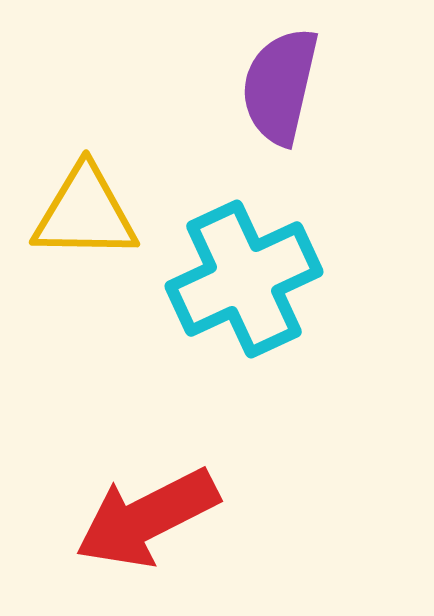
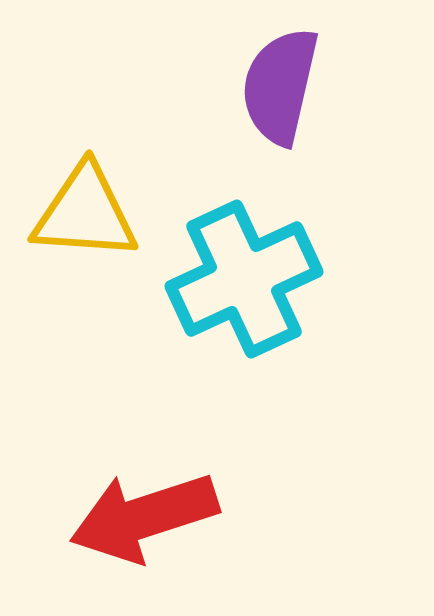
yellow triangle: rotated 3 degrees clockwise
red arrow: moved 3 px left, 1 px up; rotated 9 degrees clockwise
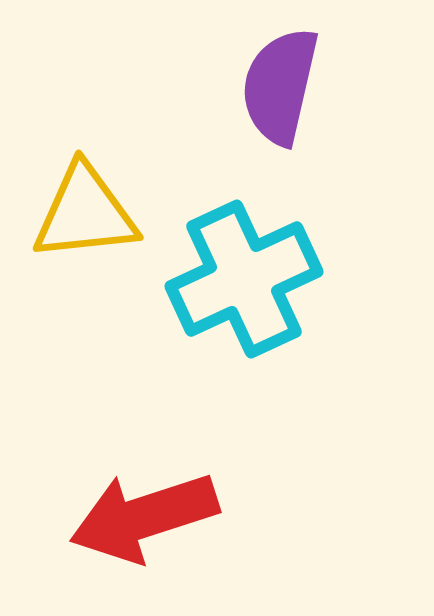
yellow triangle: rotated 10 degrees counterclockwise
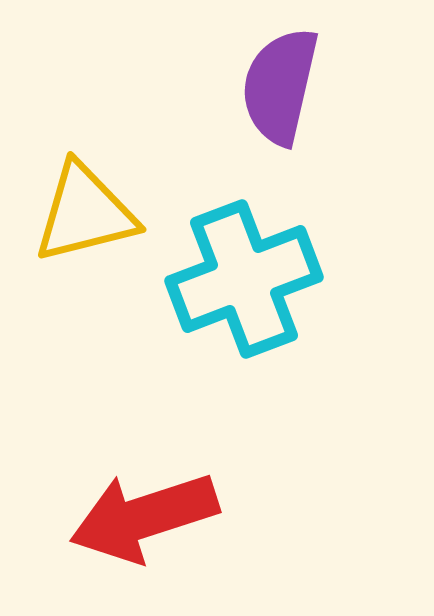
yellow triangle: rotated 8 degrees counterclockwise
cyan cross: rotated 4 degrees clockwise
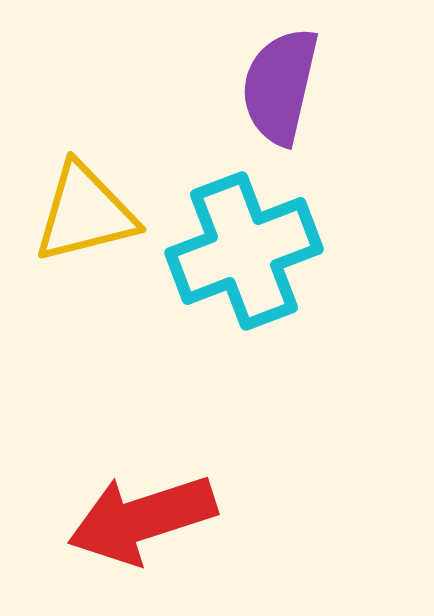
cyan cross: moved 28 px up
red arrow: moved 2 px left, 2 px down
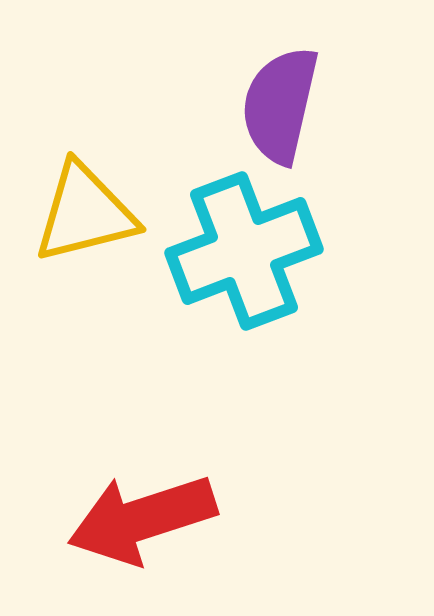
purple semicircle: moved 19 px down
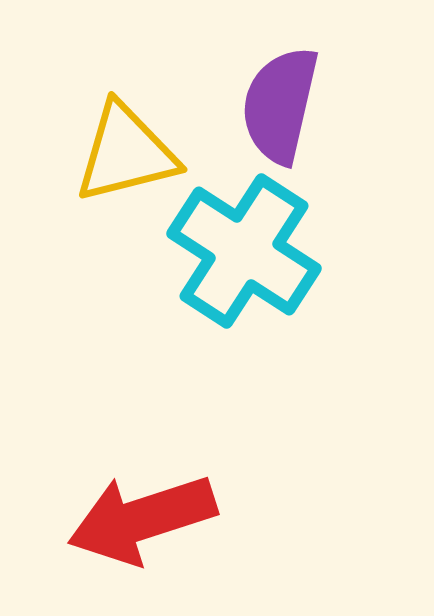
yellow triangle: moved 41 px right, 60 px up
cyan cross: rotated 36 degrees counterclockwise
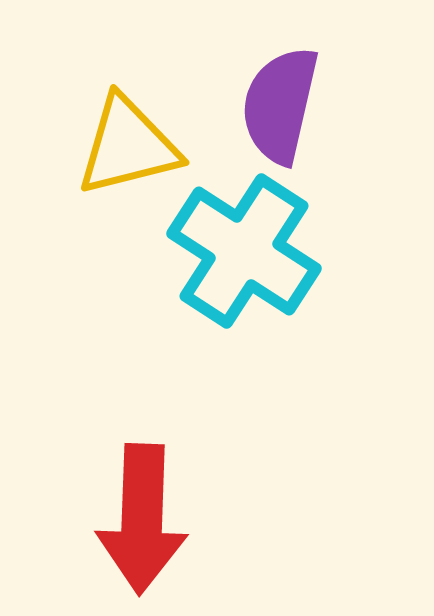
yellow triangle: moved 2 px right, 7 px up
red arrow: rotated 70 degrees counterclockwise
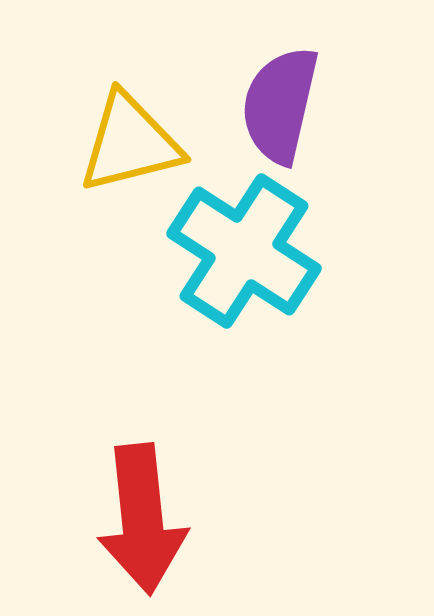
yellow triangle: moved 2 px right, 3 px up
red arrow: rotated 8 degrees counterclockwise
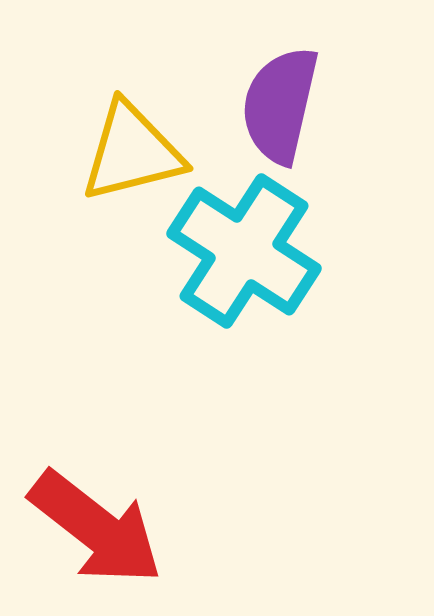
yellow triangle: moved 2 px right, 9 px down
red arrow: moved 46 px left, 9 px down; rotated 46 degrees counterclockwise
